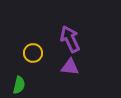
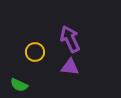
yellow circle: moved 2 px right, 1 px up
green semicircle: rotated 102 degrees clockwise
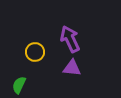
purple triangle: moved 2 px right, 1 px down
green semicircle: rotated 90 degrees clockwise
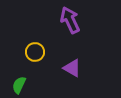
purple arrow: moved 19 px up
purple triangle: rotated 24 degrees clockwise
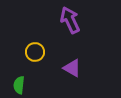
green semicircle: rotated 18 degrees counterclockwise
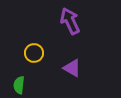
purple arrow: moved 1 px down
yellow circle: moved 1 px left, 1 px down
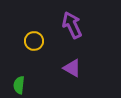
purple arrow: moved 2 px right, 4 px down
yellow circle: moved 12 px up
